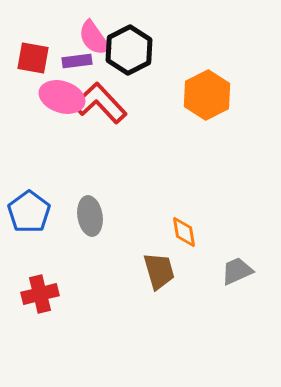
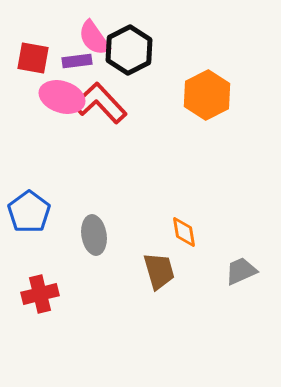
gray ellipse: moved 4 px right, 19 px down
gray trapezoid: moved 4 px right
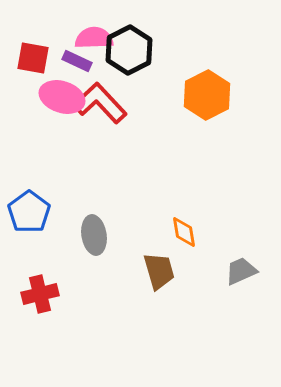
pink semicircle: rotated 123 degrees clockwise
purple rectangle: rotated 32 degrees clockwise
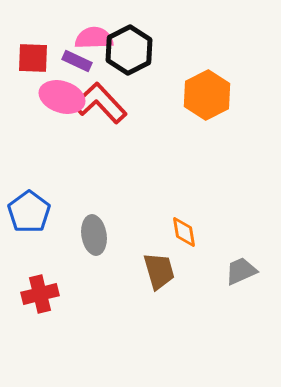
red square: rotated 8 degrees counterclockwise
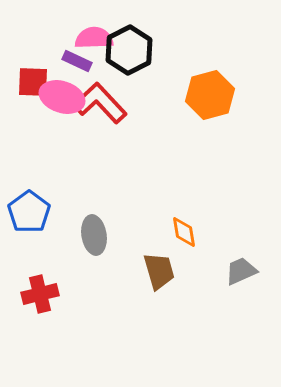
red square: moved 24 px down
orange hexagon: moved 3 px right; rotated 12 degrees clockwise
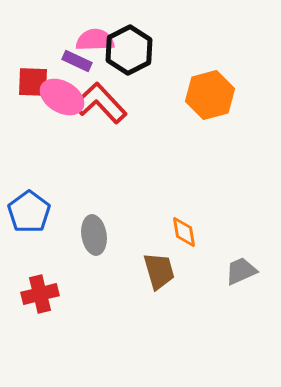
pink semicircle: moved 1 px right, 2 px down
pink ellipse: rotated 12 degrees clockwise
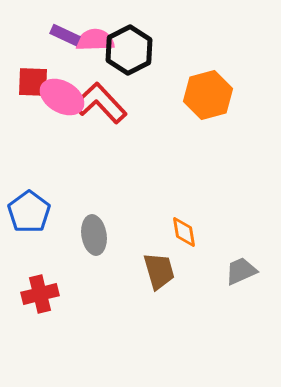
purple rectangle: moved 12 px left, 26 px up
orange hexagon: moved 2 px left
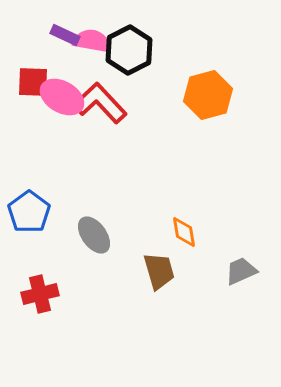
pink semicircle: moved 3 px left, 1 px down; rotated 12 degrees clockwise
gray ellipse: rotated 27 degrees counterclockwise
